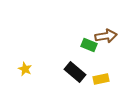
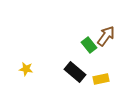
brown arrow: rotated 45 degrees counterclockwise
green rectangle: rotated 28 degrees clockwise
yellow star: moved 1 px right; rotated 16 degrees counterclockwise
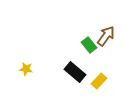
yellow rectangle: moved 2 px left, 2 px down; rotated 35 degrees counterclockwise
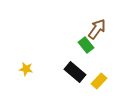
brown arrow: moved 9 px left, 7 px up
green rectangle: moved 3 px left
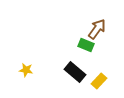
green rectangle: rotated 28 degrees counterclockwise
yellow star: moved 1 px down
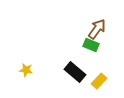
green rectangle: moved 5 px right
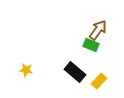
brown arrow: moved 1 px right, 1 px down
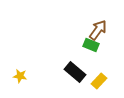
yellow star: moved 6 px left, 6 px down
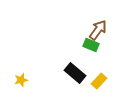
black rectangle: moved 1 px down
yellow star: moved 1 px right, 4 px down; rotated 24 degrees counterclockwise
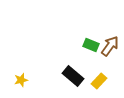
brown arrow: moved 12 px right, 16 px down
black rectangle: moved 2 px left, 3 px down
